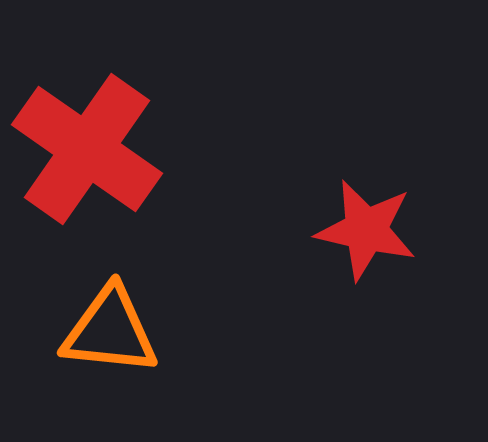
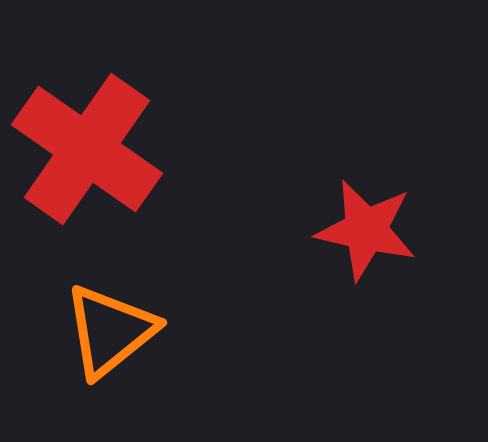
orange triangle: rotated 45 degrees counterclockwise
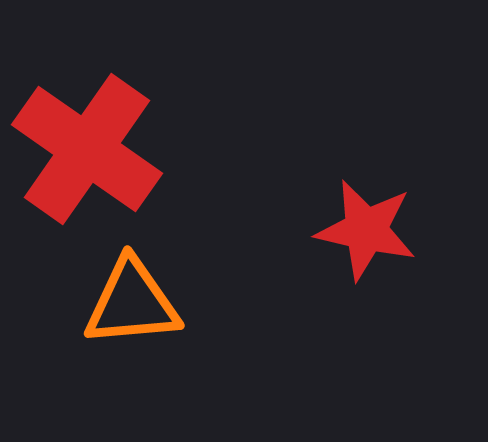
orange triangle: moved 22 px right, 28 px up; rotated 34 degrees clockwise
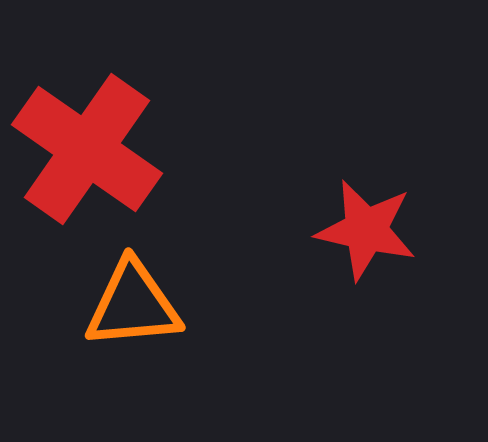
orange triangle: moved 1 px right, 2 px down
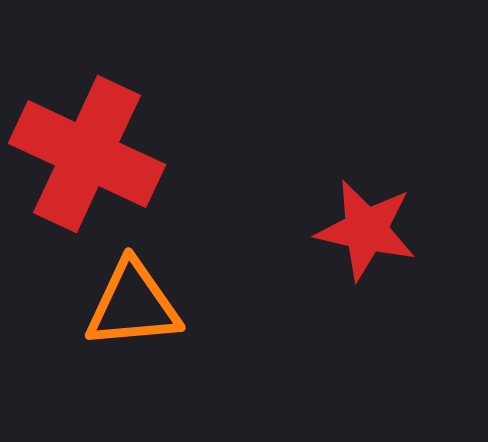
red cross: moved 5 px down; rotated 10 degrees counterclockwise
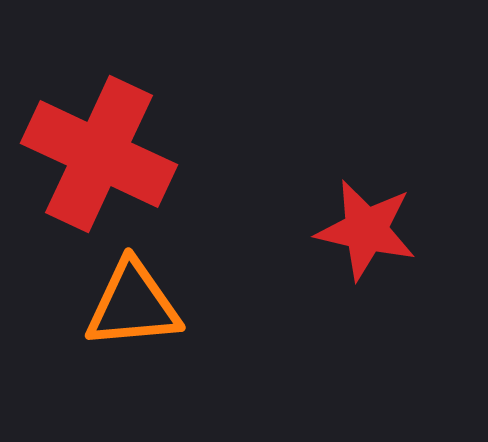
red cross: moved 12 px right
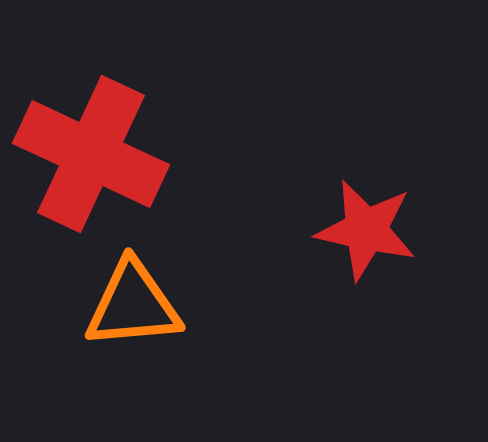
red cross: moved 8 px left
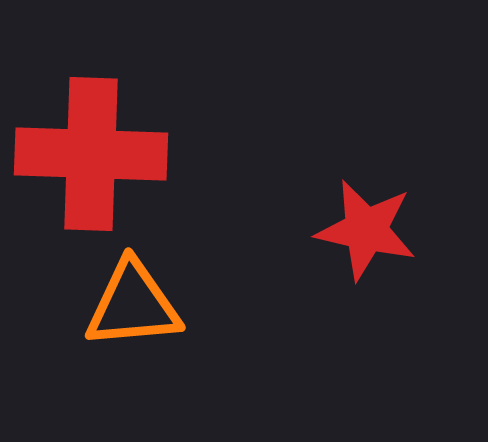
red cross: rotated 23 degrees counterclockwise
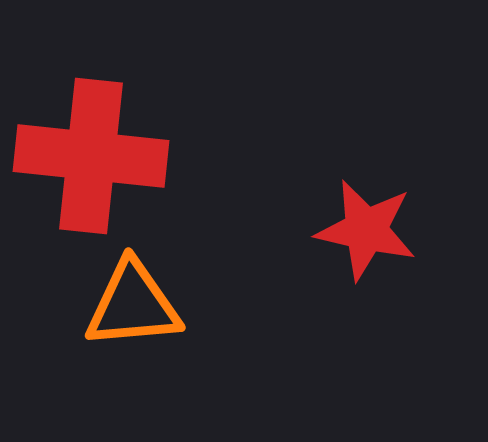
red cross: moved 2 px down; rotated 4 degrees clockwise
